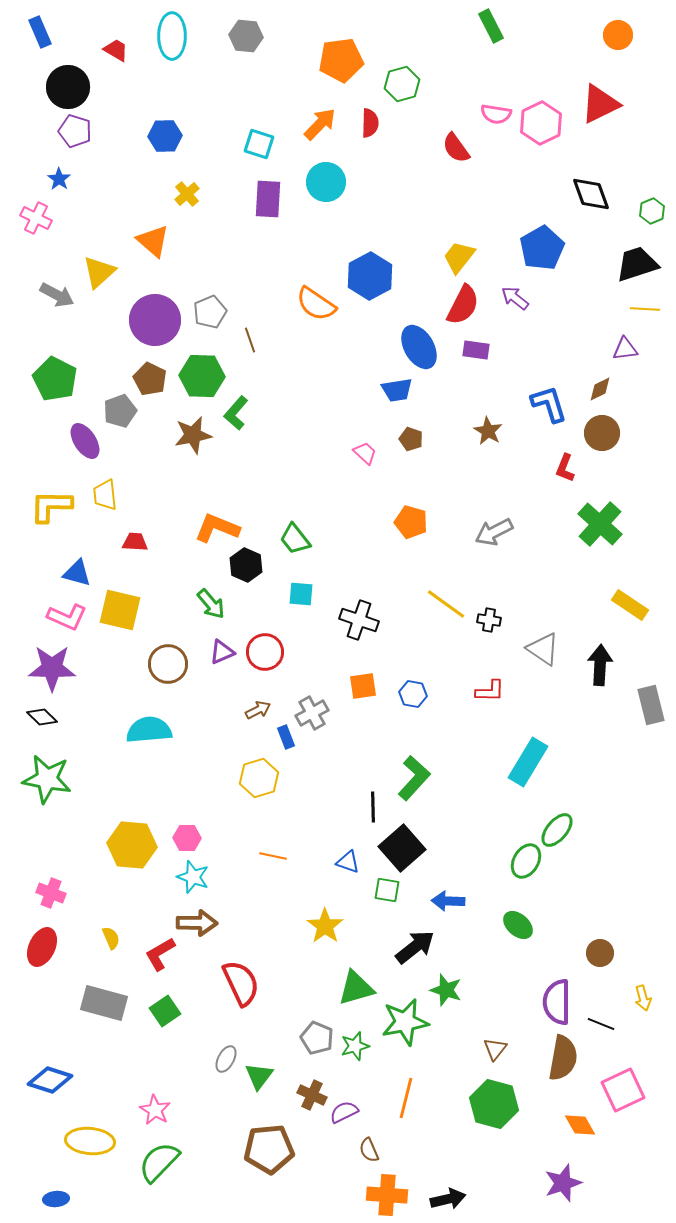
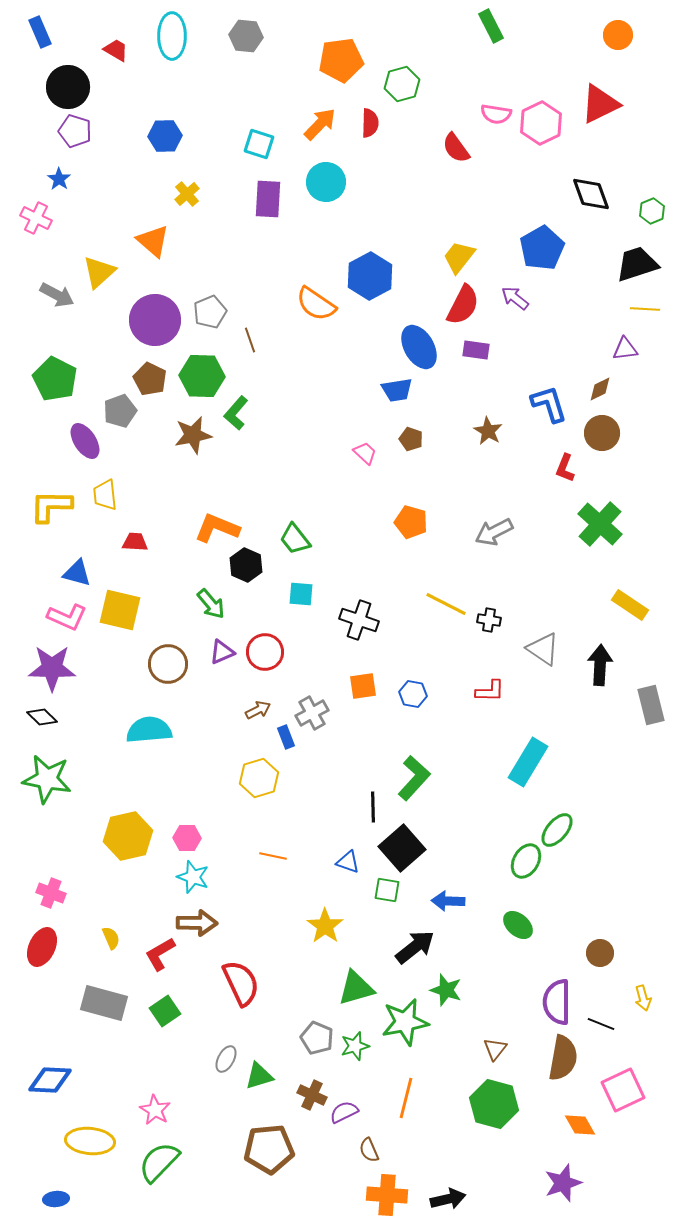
yellow line at (446, 604): rotated 9 degrees counterclockwise
yellow hexagon at (132, 845): moved 4 px left, 9 px up; rotated 18 degrees counterclockwise
green triangle at (259, 1076): rotated 36 degrees clockwise
blue diamond at (50, 1080): rotated 15 degrees counterclockwise
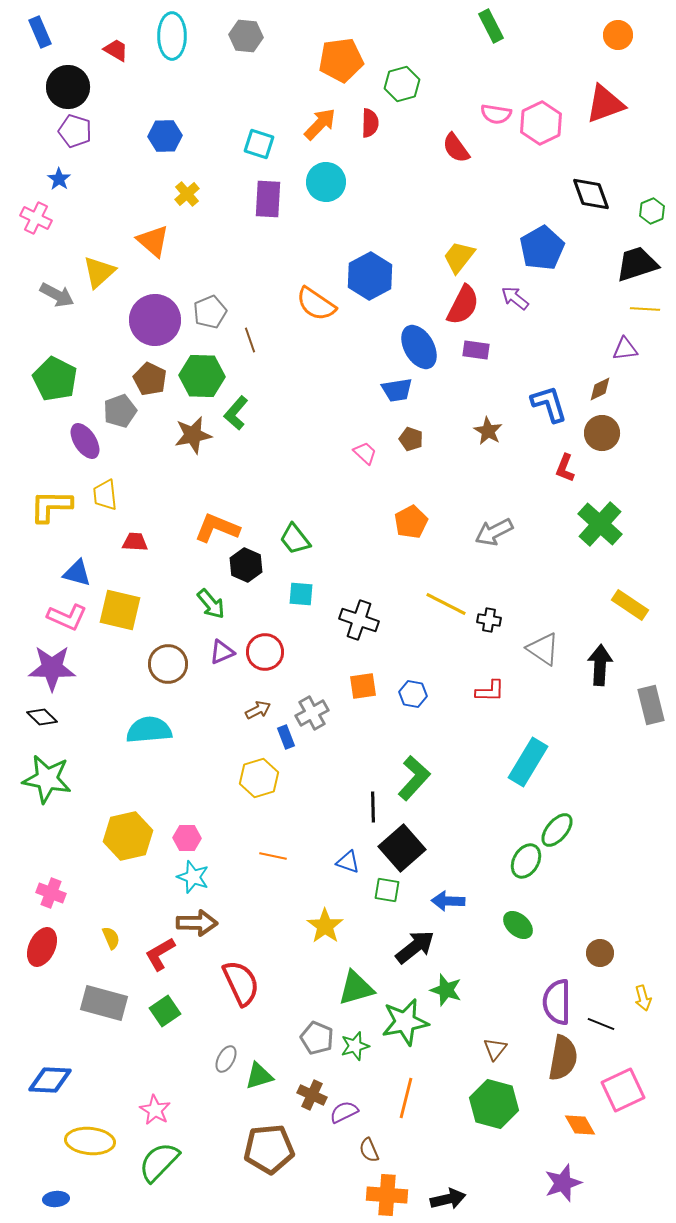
red triangle at (600, 104): moved 5 px right; rotated 6 degrees clockwise
orange pentagon at (411, 522): rotated 28 degrees clockwise
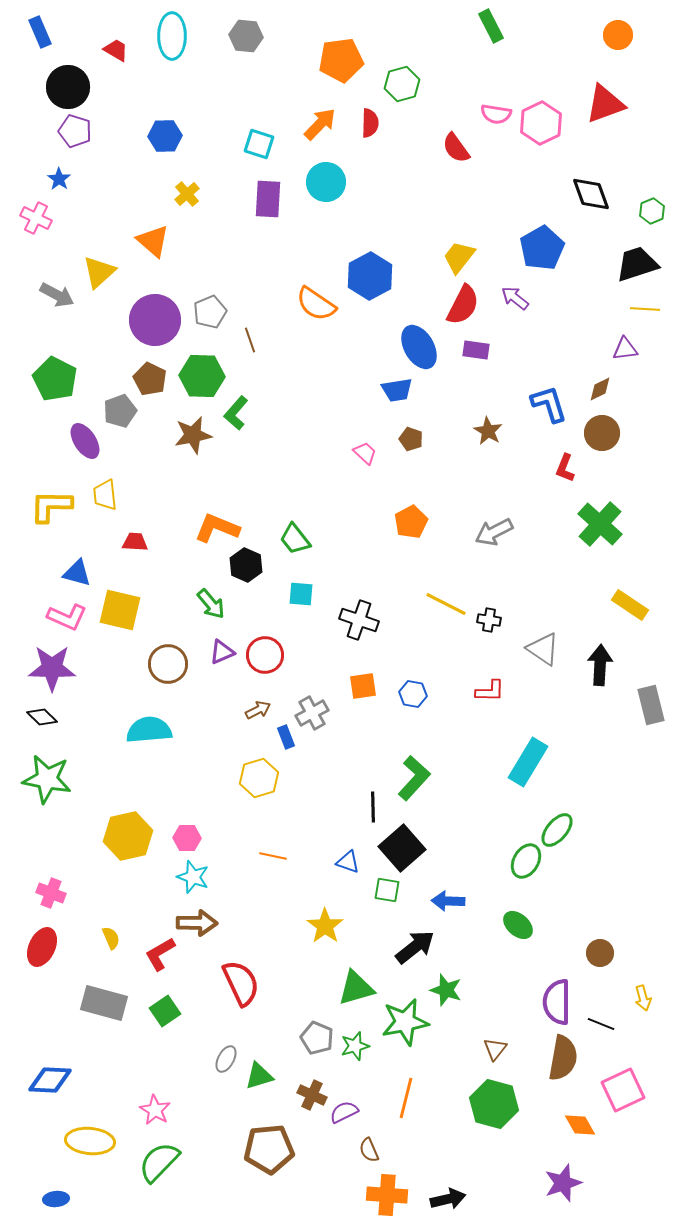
red circle at (265, 652): moved 3 px down
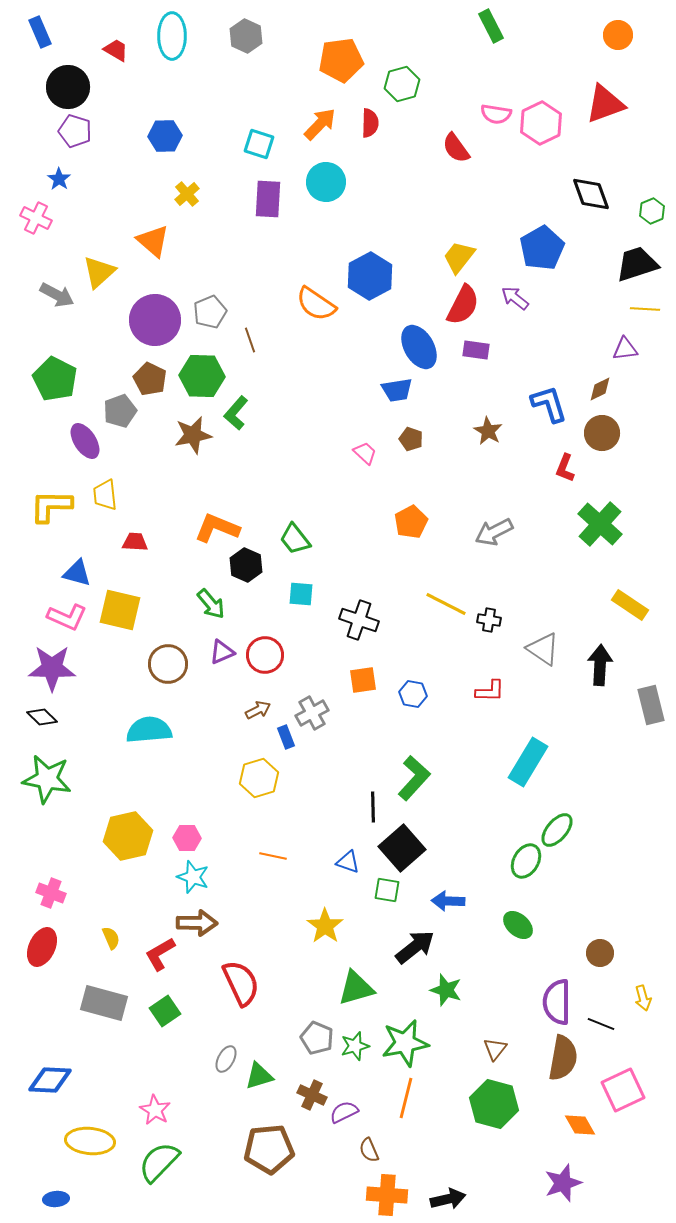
gray hexagon at (246, 36): rotated 20 degrees clockwise
orange square at (363, 686): moved 6 px up
green star at (405, 1022): moved 21 px down
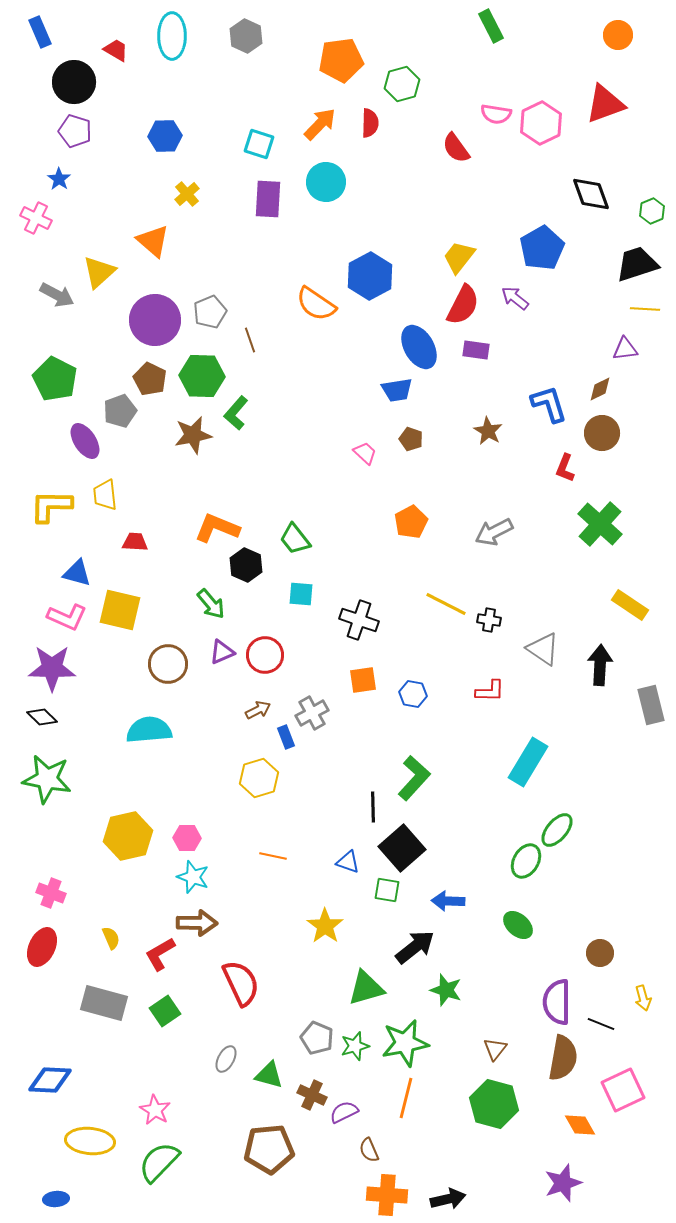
black circle at (68, 87): moved 6 px right, 5 px up
green triangle at (356, 988): moved 10 px right
green triangle at (259, 1076): moved 10 px right, 1 px up; rotated 32 degrees clockwise
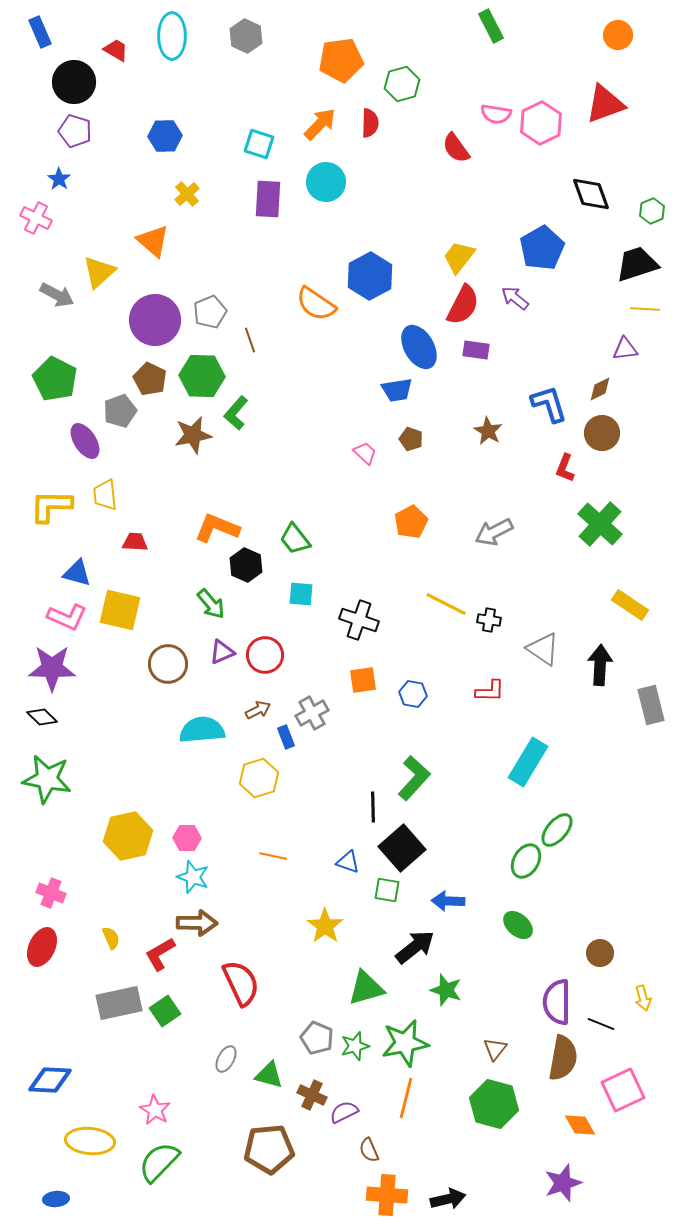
cyan semicircle at (149, 730): moved 53 px right
gray rectangle at (104, 1003): moved 15 px right; rotated 27 degrees counterclockwise
